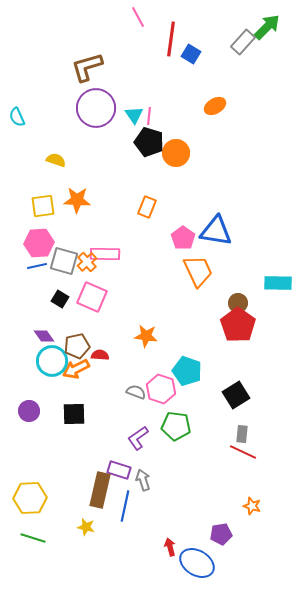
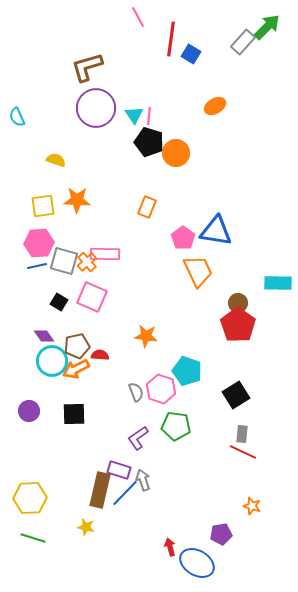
black square at (60, 299): moved 1 px left, 3 px down
gray semicircle at (136, 392): rotated 48 degrees clockwise
blue line at (125, 506): moved 13 px up; rotated 32 degrees clockwise
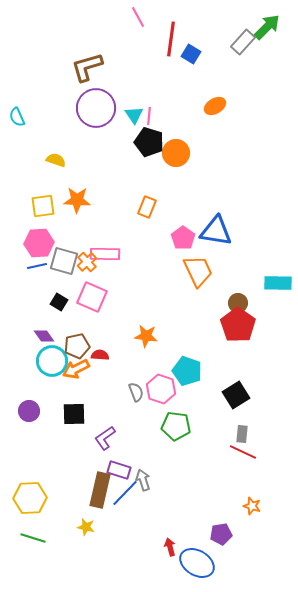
purple L-shape at (138, 438): moved 33 px left
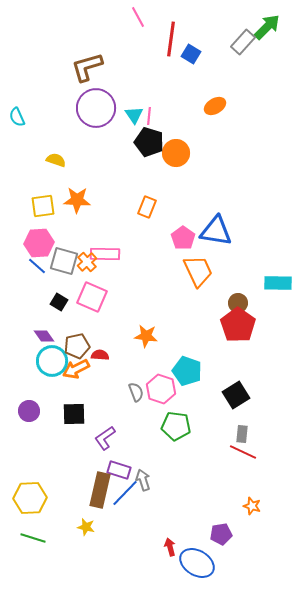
blue line at (37, 266): rotated 54 degrees clockwise
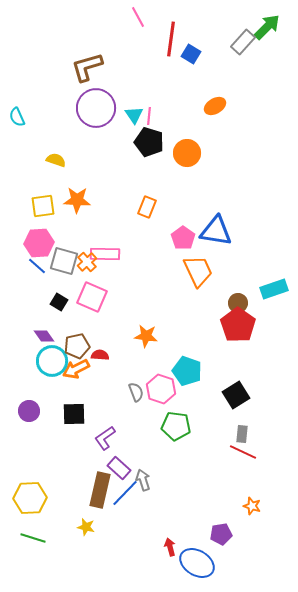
orange circle at (176, 153): moved 11 px right
cyan rectangle at (278, 283): moved 4 px left, 6 px down; rotated 20 degrees counterclockwise
purple rectangle at (119, 470): moved 2 px up; rotated 25 degrees clockwise
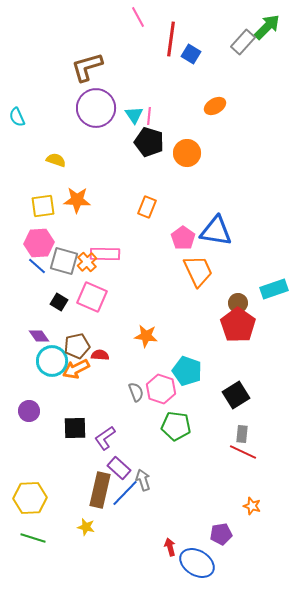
purple diamond at (44, 336): moved 5 px left
black square at (74, 414): moved 1 px right, 14 px down
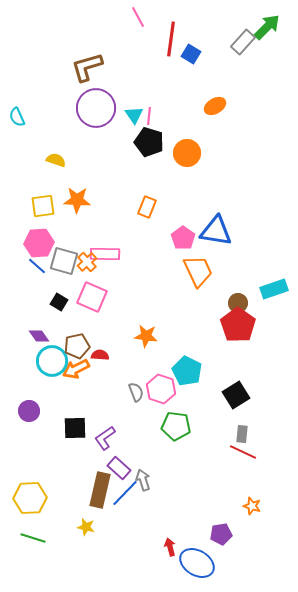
cyan pentagon at (187, 371): rotated 8 degrees clockwise
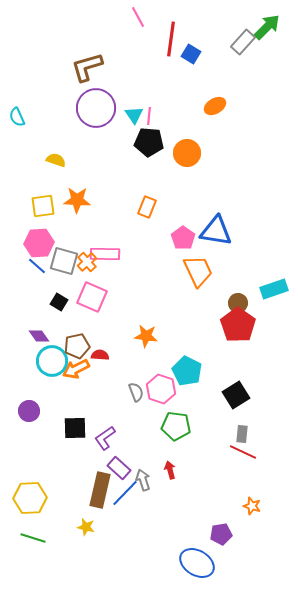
black pentagon at (149, 142): rotated 12 degrees counterclockwise
red arrow at (170, 547): moved 77 px up
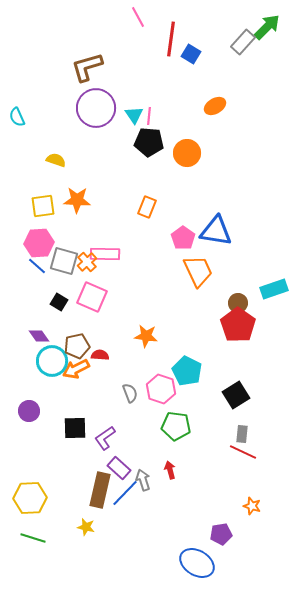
gray semicircle at (136, 392): moved 6 px left, 1 px down
